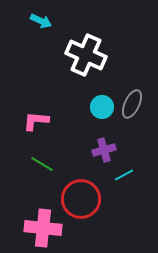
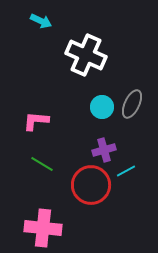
cyan line: moved 2 px right, 4 px up
red circle: moved 10 px right, 14 px up
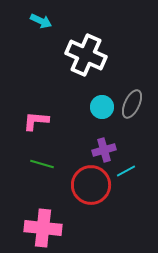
green line: rotated 15 degrees counterclockwise
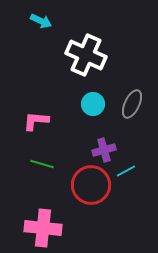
cyan circle: moved 9 px left, 3 px up
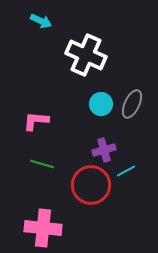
cyan circle: moved 8 px right
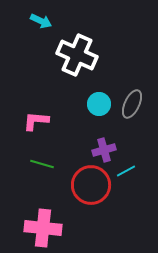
white cross: moved 9 px left
cyan circle: moved 2 px left
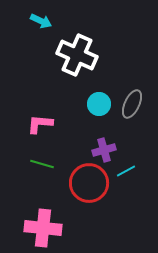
pink L-shape: moved 4 px right, 3 px down
red circle: moved 2 px left, 2 px up
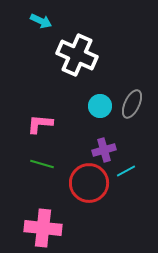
cyan circle: moved 1 px right, 2 px down
